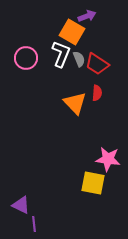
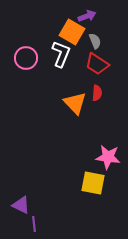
gray semicircle: moved 16 px right, 18 px up
pink star: moved 2 px up
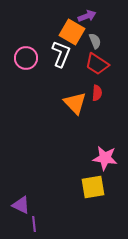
pink star: moved 3 px left, 1 px down
yellow square: moved 4 px down; rotated 20 degrees counterclockwise
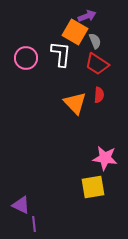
orange square: moved 3 px right
white L-shape: rotated 16 degrees counterclockwise
red semicircle: moved 2 px right, 2 px down
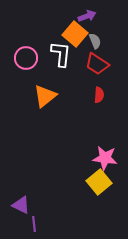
orange square: moved 2 px down; rotated 10 degrees clockwise
orange triangle: moved 30 px left, 7 px up; rotated 35 degrees clockwise
yellow square: moved 6 px right, 5 px up; rotated 30 degrees counterclockwise
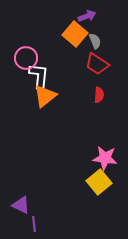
white L-shape: moved 22 px left, 22 px down
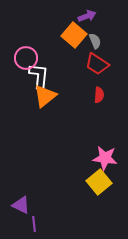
orange square: moved 1 px left, 1 px down
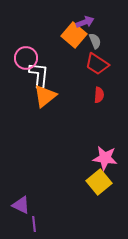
purple arrow: moved 2 px left, 6 px down
white L-shape: moved 1 px up
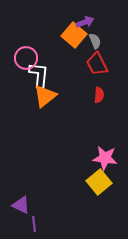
red trapezoid: rotated 30 degrees clockwise
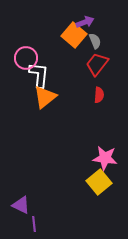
red trapezoid: rotated 65 degrees clockwise
orange triangle: moved 1 px down
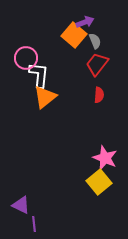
pink star: rotated 15 degrees clockwise
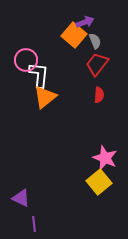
pink circle: moved 2 px down
purple triangle: moved 7 px up
